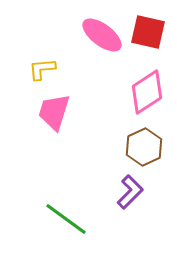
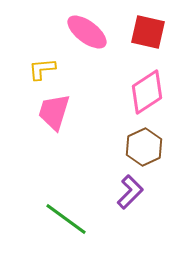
pink ellipse: moved 15 px left, 3 px up
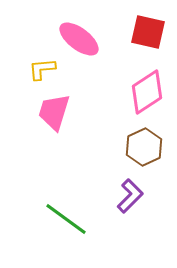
pink ellipse: moved 8 px left, 7 px down
purple L-shape: moved 4 px down
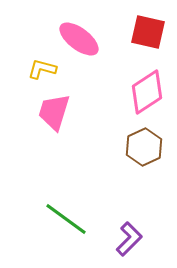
yellow L-shape: rotated 20 degrees clockwise
purple L-shape: moved 1 px left, 43 px down
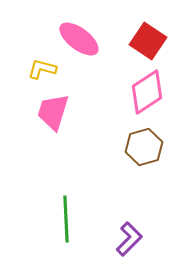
red square: moved 9 px down; rotated 21 degrees clockwise
pink trapezoid: moved 1 px left
brown hexagon: rotated 9 degrees clockwise
green line: rotated 51 degrees clockwise
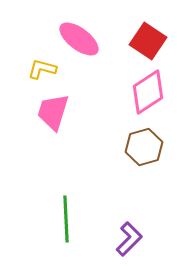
pink diamond: moved 1 px right
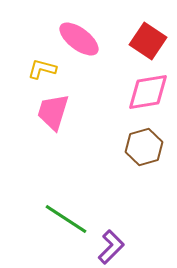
pink diamond: rotated 24 degrees clockwise
green line: rotated 54 degrees counterclockwise
purple L-shape: moved 18 px left, 8 px down
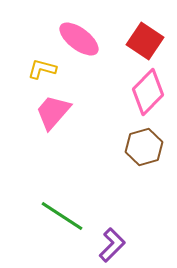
red square: moved 3 px left
pink diamond: rotated 36 degrees counterclockwise
pink trapezoid: rotated 24 degrees clockwise
green line: moved 4 px left, 3 px up
purple L-shape: moved 1 px right, 2 px up
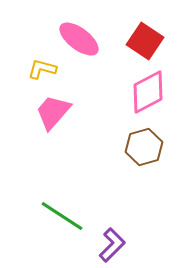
pink diamond: rotated 18 degrees clockwise
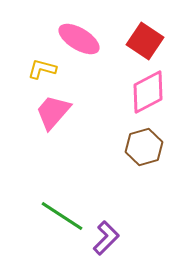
pink ellipse: rotated 6 degrees counterclockwise
purple L-shape: moved 6 px left, 7 px up
